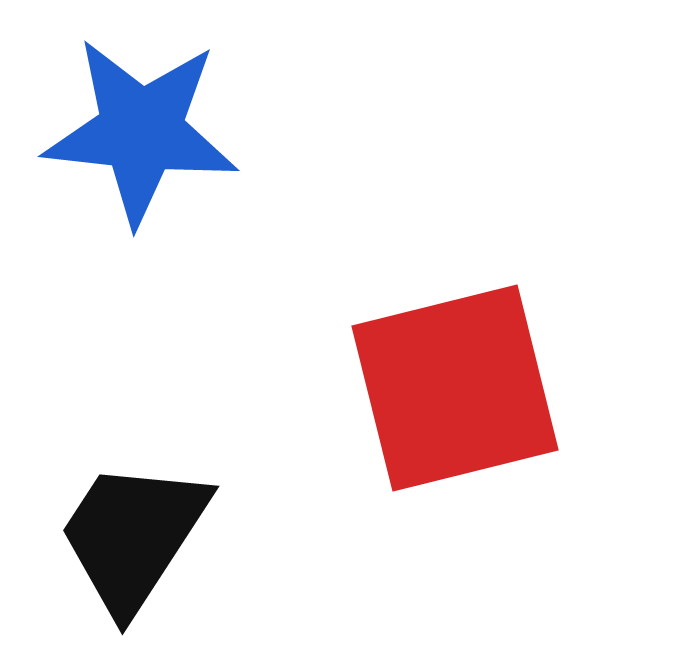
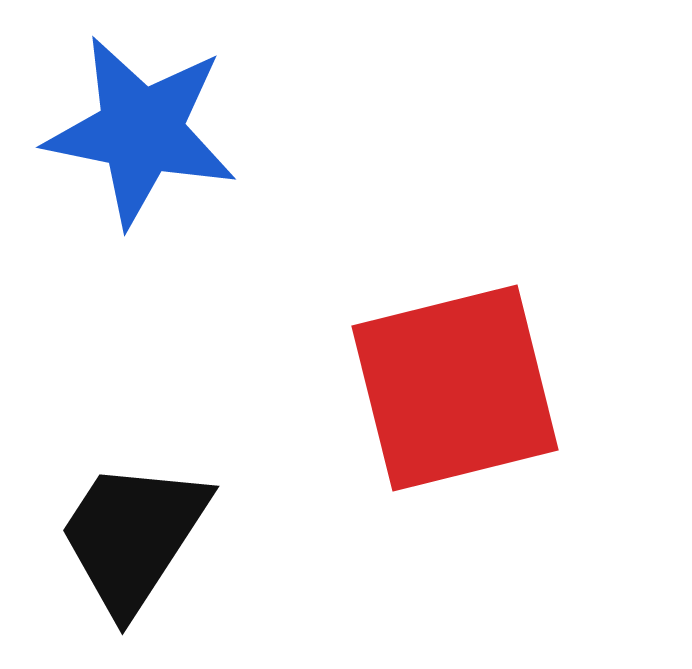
blue star: rotated 5 degrees clockwise
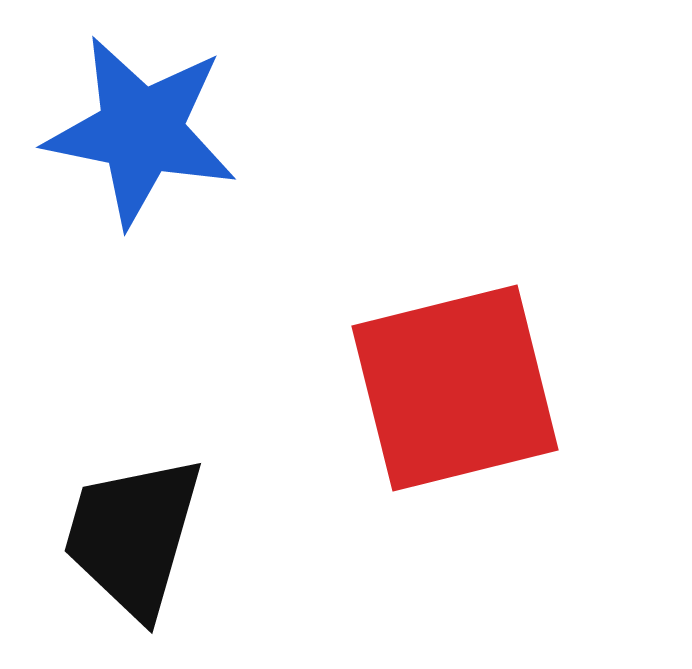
black trapezoid: rotated 17 degrees counterclockwise
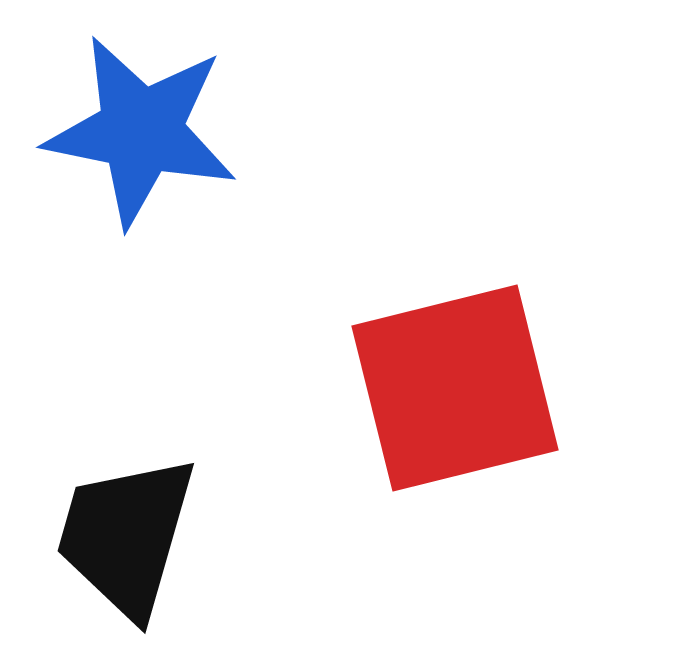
black trapezoid: moved 7 px left
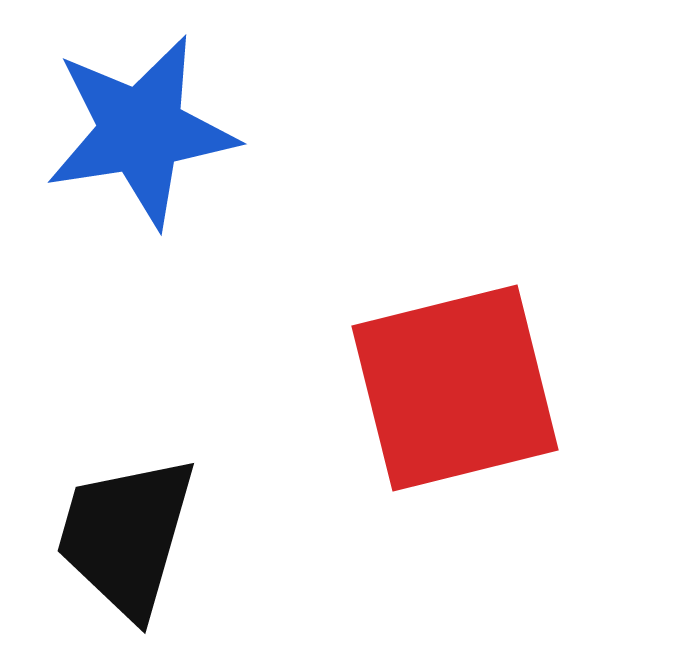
blue star: rotated 20 degrees counterclockwise
